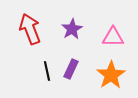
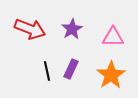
red arrow: rotated 132 degrees clockwise
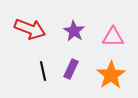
purple star: moved 2 px right, 2 px down; rotated 10 degrees counterclockwise
black line: moved 4 px left
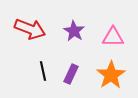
purple rectangle: moved 5 px down
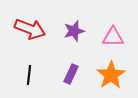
purple star: rotated 25 degrees clockwise
black line: moved 14 px left, 4 px down; rotated 18 degrees clockwise
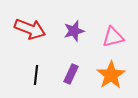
pink triangle: rotated 15 degrees counterclockwise
black line: moved 7 px right
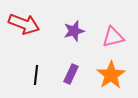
red arrow: moved 6 px left, 5 px up
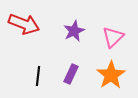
purple star: rotated 10 degrees counterclockwise
pink triangle: rotated 30 degrees counterclockwise
black line: moved 2 px right, 1 px down
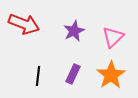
purple rectangle: moved 2 px right
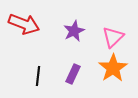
orange star: moved 2 px right, 7 px up
